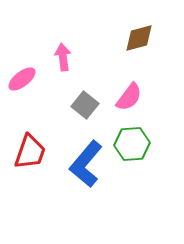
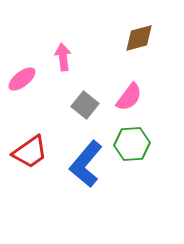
red trapezoid: rotated 36 degrees clockwise
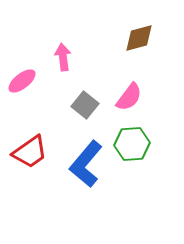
pink ellipse: moved 2 px down
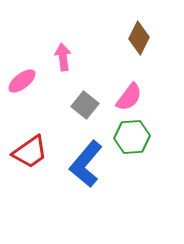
brown diamond: rotated 48 degrees counterclockwise
green hexagon: moved 7 px up
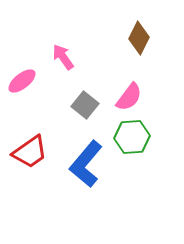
pink arrow: rotated 28 degrees counterclockwise
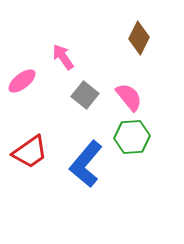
pink semicircle: rotated 76 degrees counterclockwise
gray square: moved 10 px up
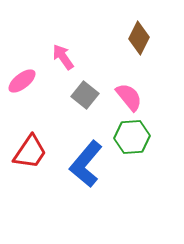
red trapezoid: rotated 21 degrees counterclockwise
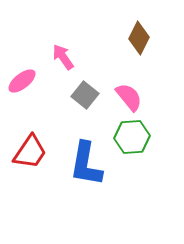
blue L-shape: rotated 30 degrees counterclockwise
